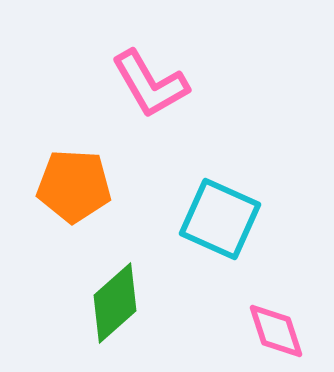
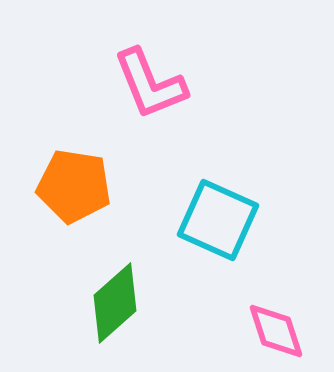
pink L-shape: rotated 8 degrees clockwise
orange pentagon: rotated 6 degrees clockwise
cyan square: moved 2 px left, 1 px down
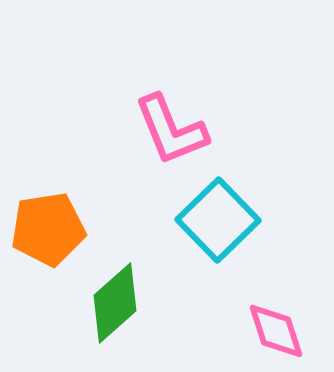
pink L-shape: moved 21 px right, 46 px down
orange pentagon: moved 26 px left, 43 px down; rotated 18 degrees counterclockwise
cyan square: rotated 22 degrees clockwise
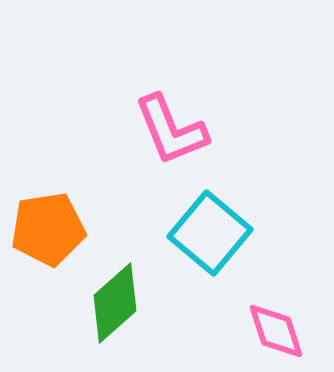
cyan square: moved 8 px left, 13 px down; rotated 6 degrees counterclockwise
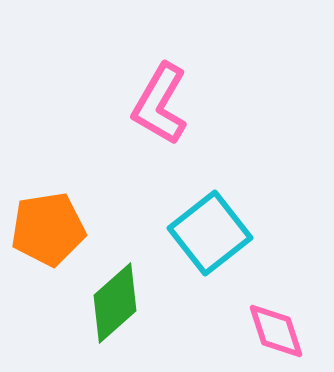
pink L-shape: moved 11 px left, 26 px up; rotated 52 degrees clockwise
cyan square: rotated 12 degrees clockwise
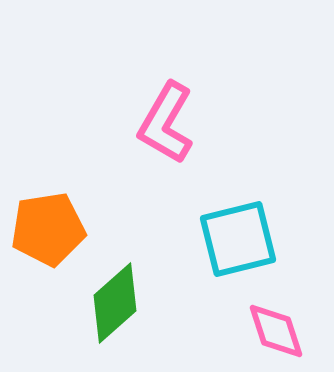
pink L-shape: moved 6 px right, 19 px down
cyan square: moved 28 px right, 6 px down; rotated 24 degrees clockwise
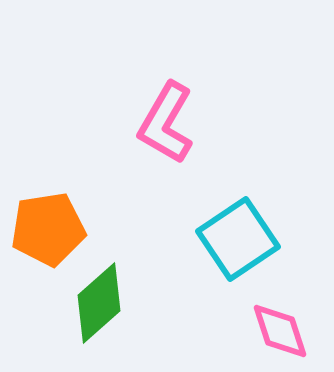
cyan square: rotated 20 degrees counterclockwise
green diamond: moved 16 px left
pink diamond: moved 4 px right
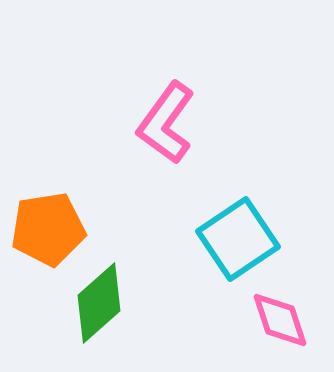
pink L-shape: rotated 6 degrees clockwise
pink diamond: moved 11 px up
